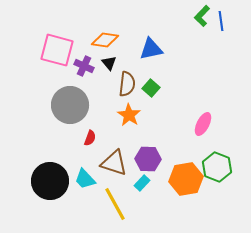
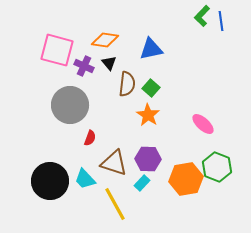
orange star: moved 19 px right
pink ellipse: rotated 75 degrees counterclockwise
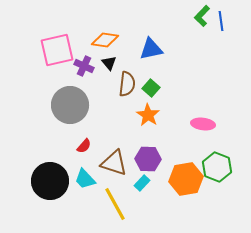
pink square: rotated 28 degrees counterclockwise
pink ellipse: rotated 35 degrees counterclockwise
red semicircle: moved 6 px left, 8 px down; rotated 21 degrees clockwise
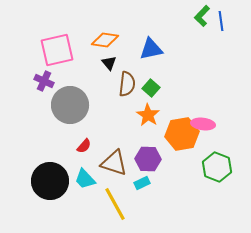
purple cross: moved 40 px left, 15 px down
orange hexagon: moved 4 px left, 45 px up
cyan rectangle: rotated 21 degrees clockwise
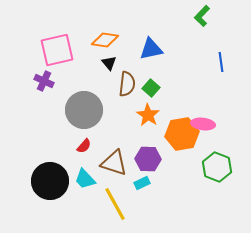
blue line: moved 41 px down
gray circle: moved 14 px right, 5 px down
